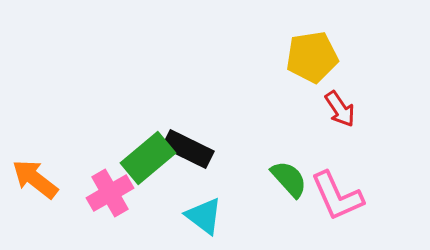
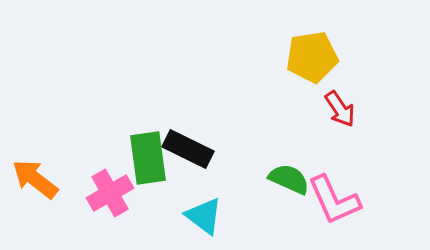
green rectangle: rotated 58 degrees counterclockwise
green semicircle: rotated 24 degrees counterclockwise
pink L-shape: moved 3 px left, 4 px down
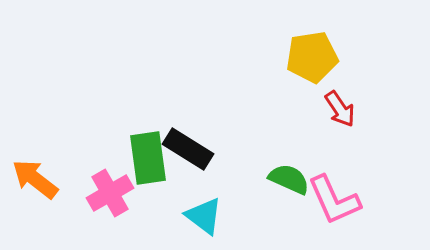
black rectangle: rotated 6 degrees clockwise
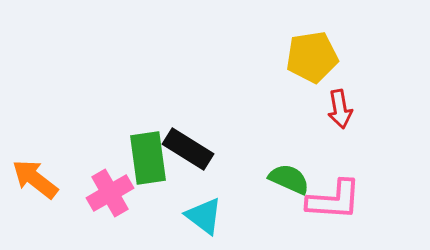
red arrow: rotated 24 degrees clockwise
pink L-shape: rotated 62 degrees counterclockwise
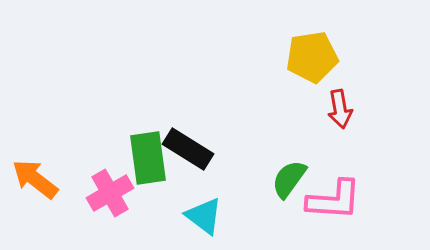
green semicircle: rotated 78 degrees counterclockwise
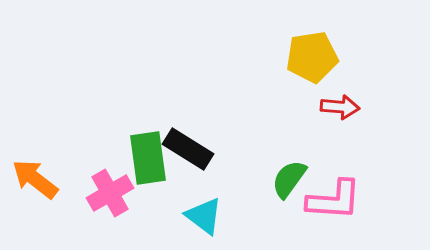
red arrow: moved 2 px up; rotated 75 degrees counterclockwise
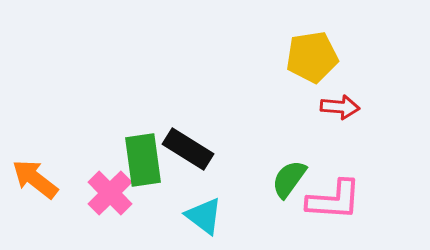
green rectangle: moved 5 px left, 2 px down
pink cross: rotated 15 degrees counterclockwise
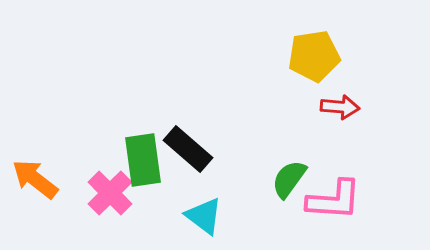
yellow pentagon: moved 2 px right, 1 px up
black rectangle: rotated 9 degrees clockwise
